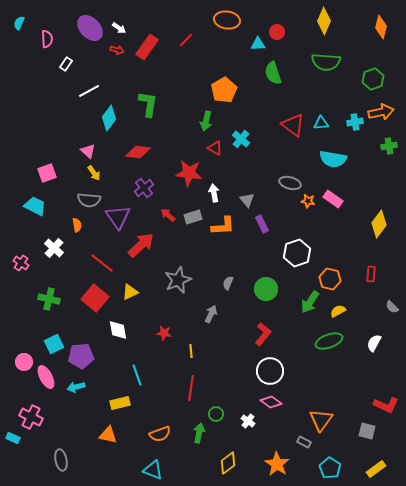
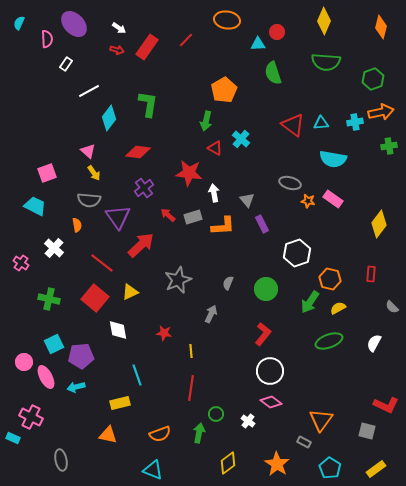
purple ellipse at (90, 28): moved 16 px left, 4 px up
yellow semicircle at (338, 311): moved 3 px up
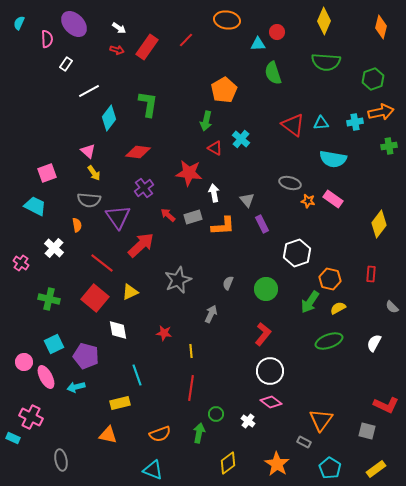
purple pentagon at (81, 356): moved 5 px right; rotated 20 degrees clockwise
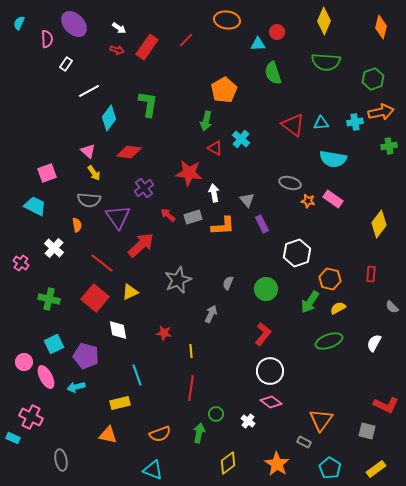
red diamond at (138, 152): moved 9 px left
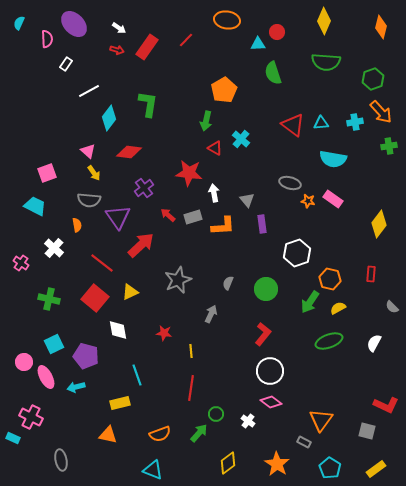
orange arrow at (381, 112): rotated 60 degrees clockwise
purple rectangle at (262, 224): rotated 18 degrees clockwise
green arrow at (199, 433): rotated 30 degrees clockwise
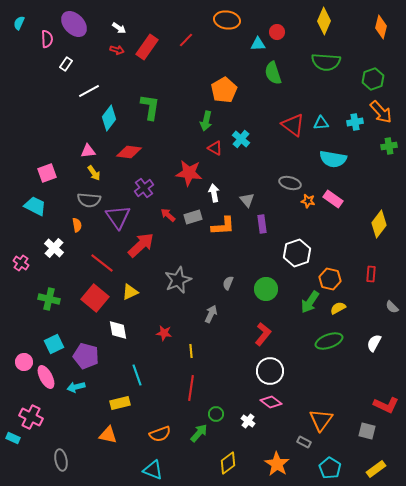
green L-shape at (148, 104): moved 2 px right, 3 px down
pink triangle at (88, 151): rotated 49 degrees counterclockwise
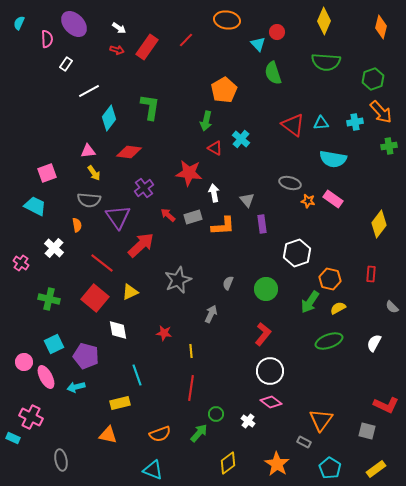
cyan triangle at (258, 44): rotated 49 degrees clockwise
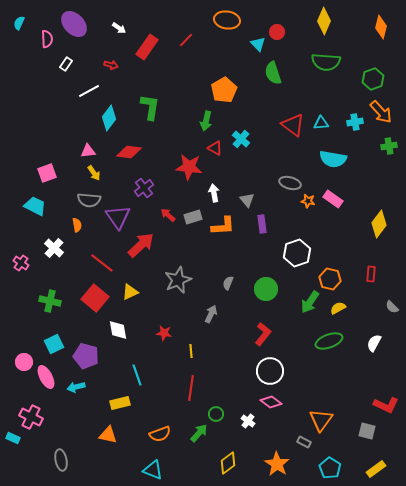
red arrow at (117, 50): moved 6 px left, 15 px down
red star at (189, 173): moved 6 px up
green cross at (49, 299): moved 1 px right, 2 px down
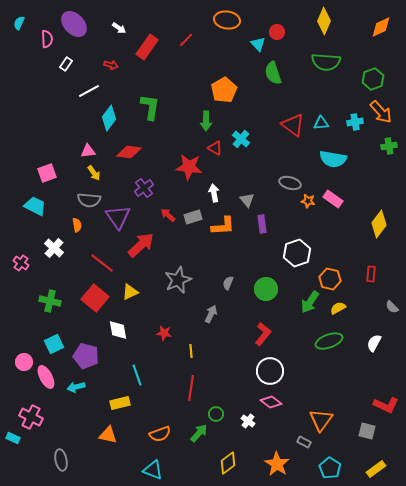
orange diamond at (381, 27): rotated 50 degrees clockwise
green arrow at (206, 121): rotated 12 degrees counterclockwise
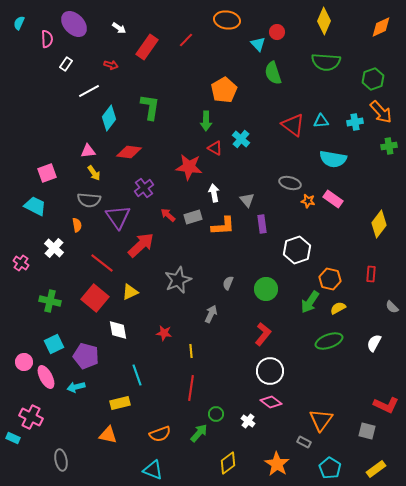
cyan triangle at (321, 123): moved 2 px up
white hexagon at (297, 253): moved 3 px up
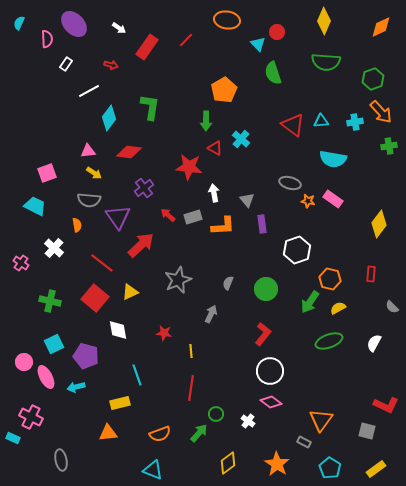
yellow arrow at (94, 173): rotated 21 degrees counterclockwise
orange triangle at (108, 435): moved 2 px up; rotated 18 degrees counterclockwise
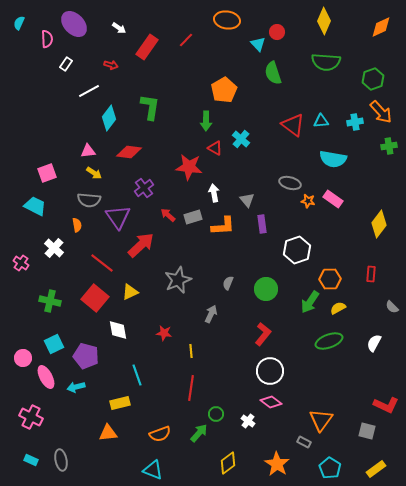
orange hexagon at (330, 279): rotated 15 degrees counterclockwise
pink circle at (24, 362): moved 1 px left, 4 px up
cyan rectangle at (13, 438): moved 18 px right, 22 px down
